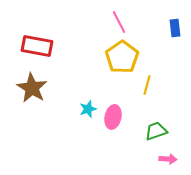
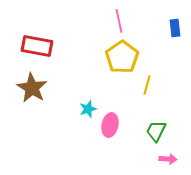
pink line: moved 1 px up; rotated 15 degrees clockwise
pink ellipse: moved 3 px left, 8 px down
green trapezoid: rotated 45 degrees counterclockwise
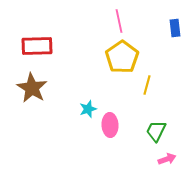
red rectangle: rotated 12 degrees counterclockwise
pink ellipse: rotated 15 degrees counterclockwise
pink arrow: moved 1 px left; rotated 24 degrees counterclockwise
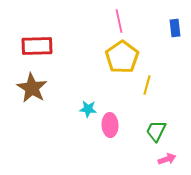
cyan star: rotated 24 degrees clockwise
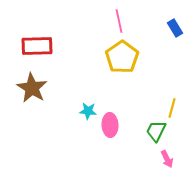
blue rectangle: rotated 24 degrees counterclockwise
yellow line: moved 25 px right, 23 px down
cyan star: moved 2 px down
pink arrow: rotated 84 degrees clockwise
